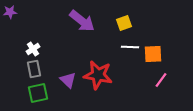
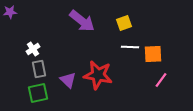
gray rectangle: moved 5 px right
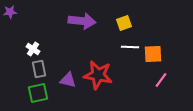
purple arrow: rotated 32 degrees counterclockwise
white cross: rotated 24 degrees counterclockwise
purple triangle: rotated 30 degrees counterclockwise
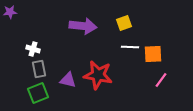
purple arrow: moved 1 px right, 5 px down
white cross: rotated 16 degrees counterclockwise
green square: rotated 10 degrees counterclockwise
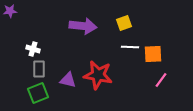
purple star: moved 1 px up
gray rectangle: rotated 12 degrees clockwise
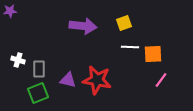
white cross: moved 15 px left, 11 px down
red star: moved 1 px left, 5 px down
